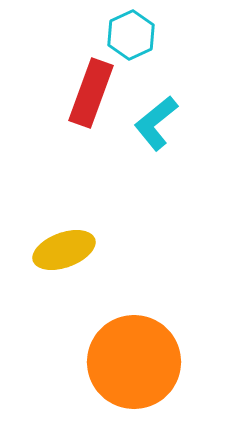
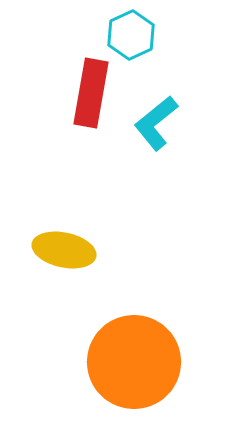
red rectangle: rotated 10 degrees counterclockwise
yellow ellipse: rotated 32 degrees clockwise
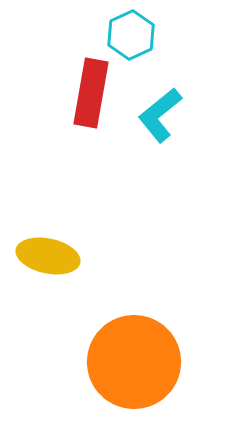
cyan L-shape: moved 4 px right, 8 px up
yellow ellipse: moved 16 px left, 6 px down
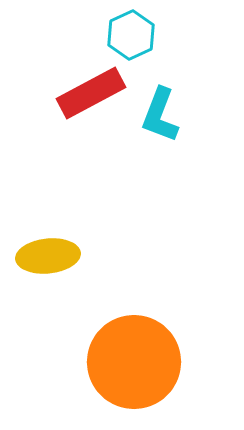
red rectangle: rotated 52 degrees clockwise
cyan L-shape: rotated 30 degrees counterclockwise
yellow ellipse: rotated 18 degrees counterclockwise
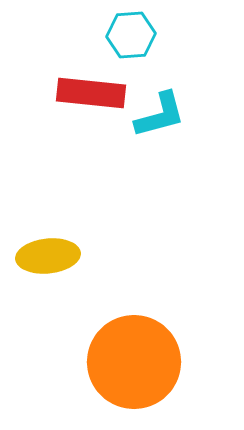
cyan hexagon: rotated 21 degrees clockwise
red rectangle: rotated 34 degrees clockwise
cyan L-shape: rotated 126 degrees counterclockwise
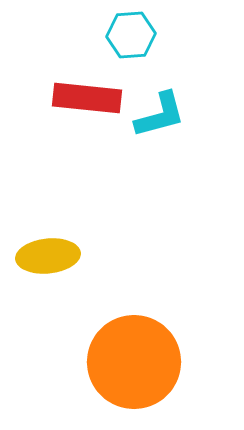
red rectangle: moved 4 px left, 5 px down
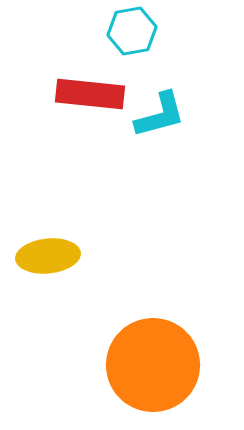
cyan hexagon: moved 1 px right, 4 px up; rotated 6 degrees counterclockwise
red rectangle: moved 3 px right, 4 px up
orange circle: moved 19 px right, 3 px down
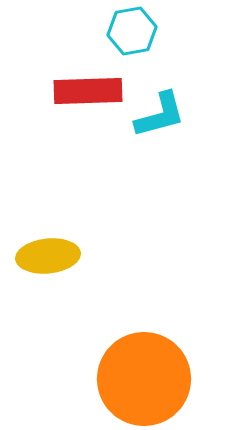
red rectangle: moved 2 px left, 3 px up; rotated 8 degrees counterclockwise
orange circle: moved 9 px left, 14 px down
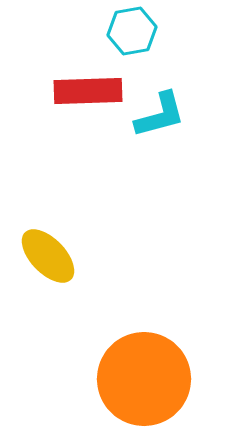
yellow ellipse: rotated 52 degrees clockwise
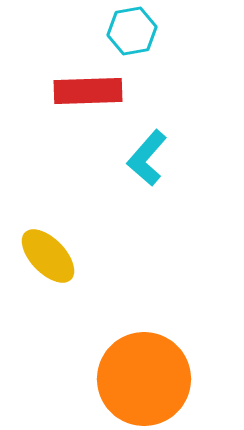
cyan L-shape: moved 13 px left, 43 px down; rotated 146 degrees clockwise
